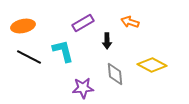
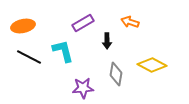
gray diamond: moved 1 px right; rotated 15 degrees clockwise
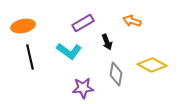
orange arrow: moved 2 px right, 1 px up
black arrow: moved 1 px down; rotated 21 degrees counterclockwise
cyan L-shape: moved 6 px right; rotated 140 degrees clockwise
black line: moved 1 px right; rotated 50 degrees clockwise
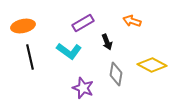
purple star: rotated 25 degrees clockwise
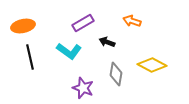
black arrow: rotated 133 degrees clockwise
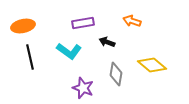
purple rectangle: rotated 20 degrees clockwise
yellow diamond: rotated 12 degrees clockwise
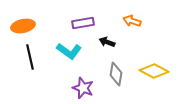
yellow diamond: moved 2 px right, 6 px down; rotated 12 degrees counterclockwise
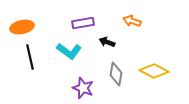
orange ellipse: moved 1 px left, 1 px down
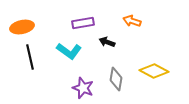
gray diamond: moved 5 px down
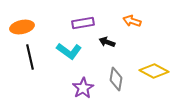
purple star: rotated 20 degrees clockwise
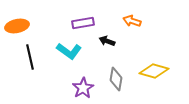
orange ellipse: moved 5 px left, 1 px up
black arrow: moved 1 px up
yellow diamond: rotated 12 degrees counterclockwise
